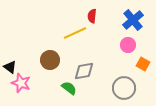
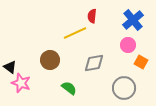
orange square: moved 2 px left, 2 px up
gray diamond: moved 10 px right, 8 px up
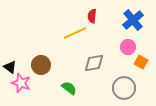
pink circle: moved 2 px down
brown circle: moved 9 px left, 5 px down
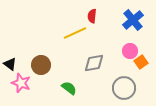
pink circle: moved 2 px right, 4 px down
orange square: rotated 24 degrees clockwise
black triangle: moved 3 px up
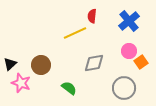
blue cross: moved 4 px left, 1 px down
pink circle: moved 1 px left
black triangle: rotated 40 degrees clockwise
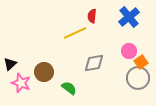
blue cross: moved 4 px up
brown circle: moved 3 px right, 7 px down
gray circle: moved 14 px right, 10 px up
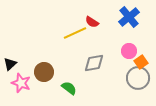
red semicircle: moved 6 px down; rotated 64 degrees counterclockwise
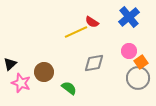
yellow line: moved 1 px right, 1 px up
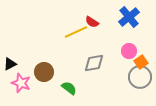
black triangle: rotated 16 degrees clockwise
gray circle: moved 2 px right, 1 px up
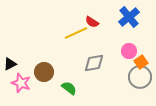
yellow line: moved 1 px down
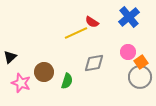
pink circle: moved 1 px left, 1 px down
black triangle: moved 7 px up; rotated 16 degrees counterclockwise
green semicircle: moved 2 px left, 7 px up; rotated 70 degrees clockwise
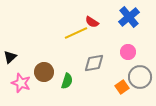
orange square: moved 19 px left, 25 px down
